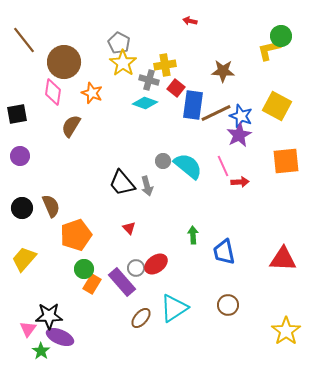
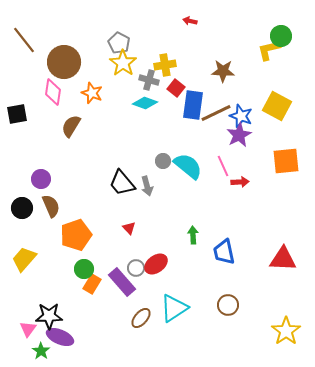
purple circle at (20, 156): moved 21 px right, 23 px down
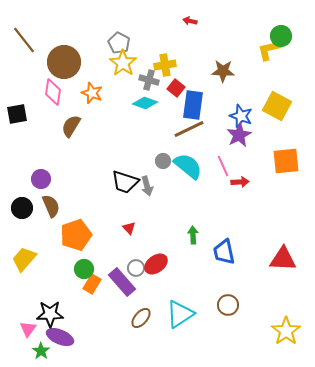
brown line at (216, 113): moved 27 px left, 16 px down
black trapezoid at (122, 183): moved 3 px right, 1 px up; rotated 32 degrees counterclockwise
cyan triangle at (174, 308): moved 6 px right, 6 px down
black star at (49, 316): moved 1 px right, 2 px up
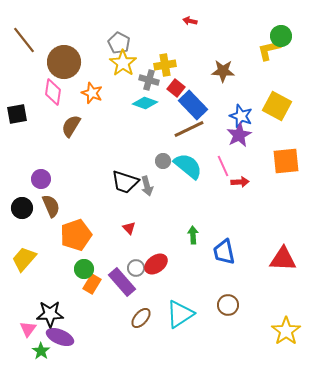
blue rectangle at (193, 105): rotated 52 degrees counterclockwise
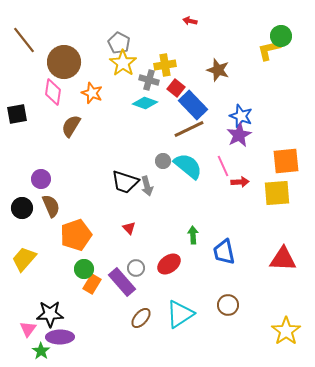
brown star at (223, 71): moved 5 px left, 1 px up; rotated 15 degrees clockwise
yellow square at (277, 106): moved 87 px down; rotated 32 degrees counterclockwise
red ellipse at (156, 264): moved 13 px right
purple ellipse at (60, 337): rotated 24 degrees counterclockwise
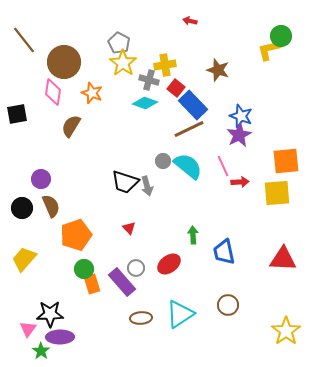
orange rectangle at (92, 284): rotated 48 degrees counterclockwise
brown ellipse at (141, 318): rotated 45 degrees clockwise
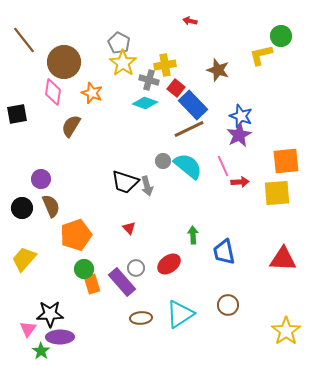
yellow L-shape at (269, 50): moved 8 px left, 5 px down
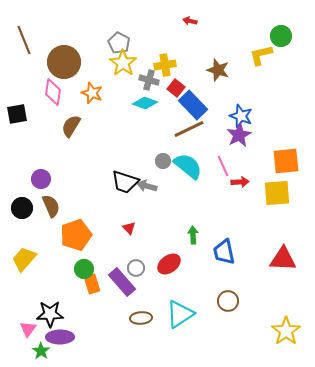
brown line at (24, 40): rotated 16 degrees clockwise
gray arrow at (147, 186): rotated 120 degrees clockwise
brown circle at (228, 305): moved 4 px up
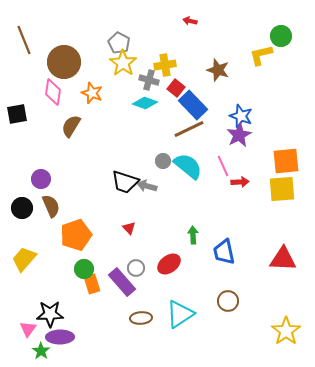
yellow square at (277, 193): moved 5 px right, 4 px up
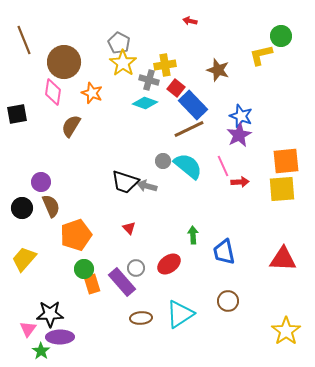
purple circle at (41, 179): moved 3 px down
